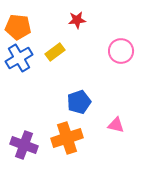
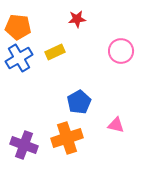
red star: moved 1 px up
yellow rectangle: rotated 12 degrees clockwise
blue pentagon: rotated 10 degrees counterclockwise
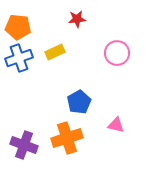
pink circle: moved 4 px left, 2 px down
blue cross: rotated 12 degrees clockwise
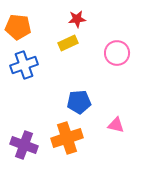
yellow rectangle: moved 13 px right, 9 px up
blue cross: moved 5 px right, 7 px down
blue pentagon: rotated 25 degrees clockwise
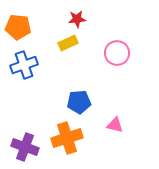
pink triangle: moved 1 px left
purple cross: moved 1 px right, 2 px down
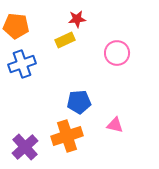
orange pentagon: moved 2 px left, 1 px up
yellow rectangle: moved 3 px left, 3 px up
blue cross: moved 2 px left, 1 px up
orange cross: moved 2 px up
purple cross: rotated 28 degrees clockwise
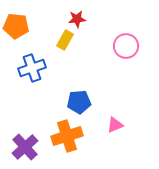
yellow rectangle: rotated 36 degrees counterclockwise
pink circle: moved 9 px right, 7 px up
blue cross: moved 10 px right, 4 px down
pink triangle: rotated 36 degrees counterclockwise
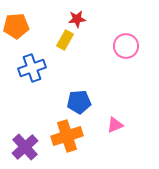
orange pentagon: rotated 10 degrees counterclockwise
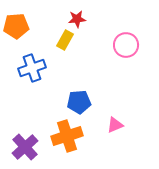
pink circle: moved 1 px up
